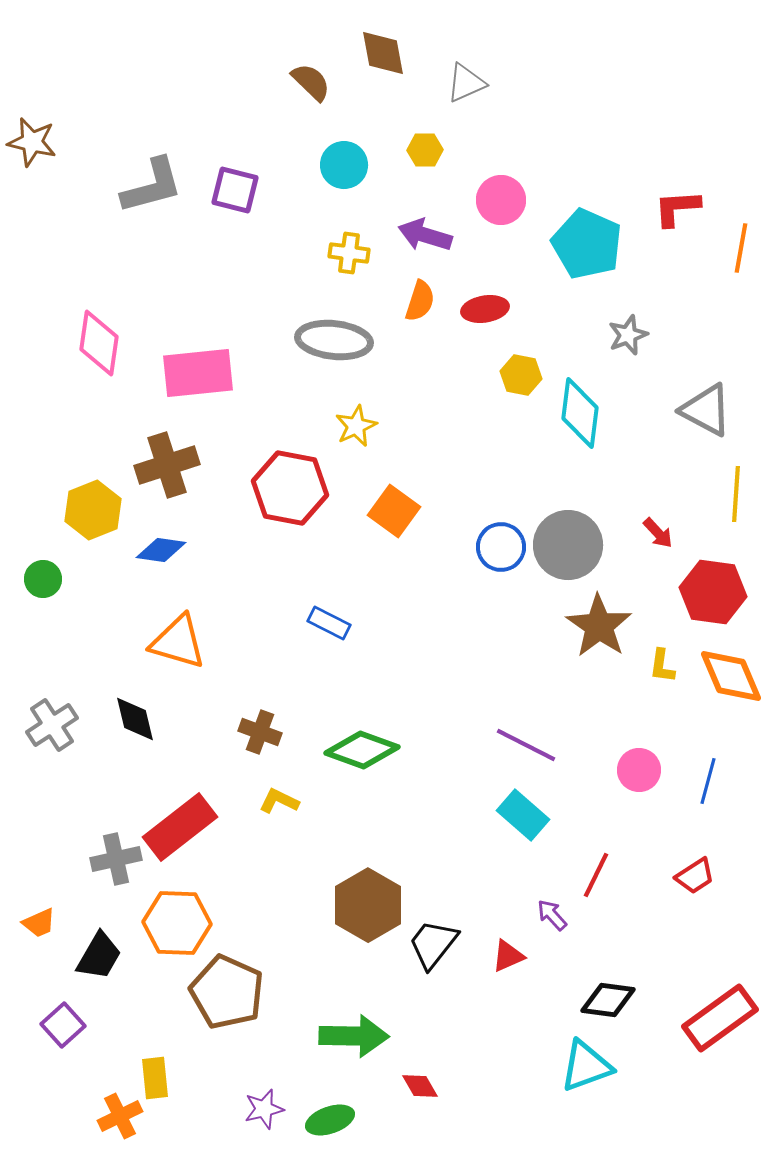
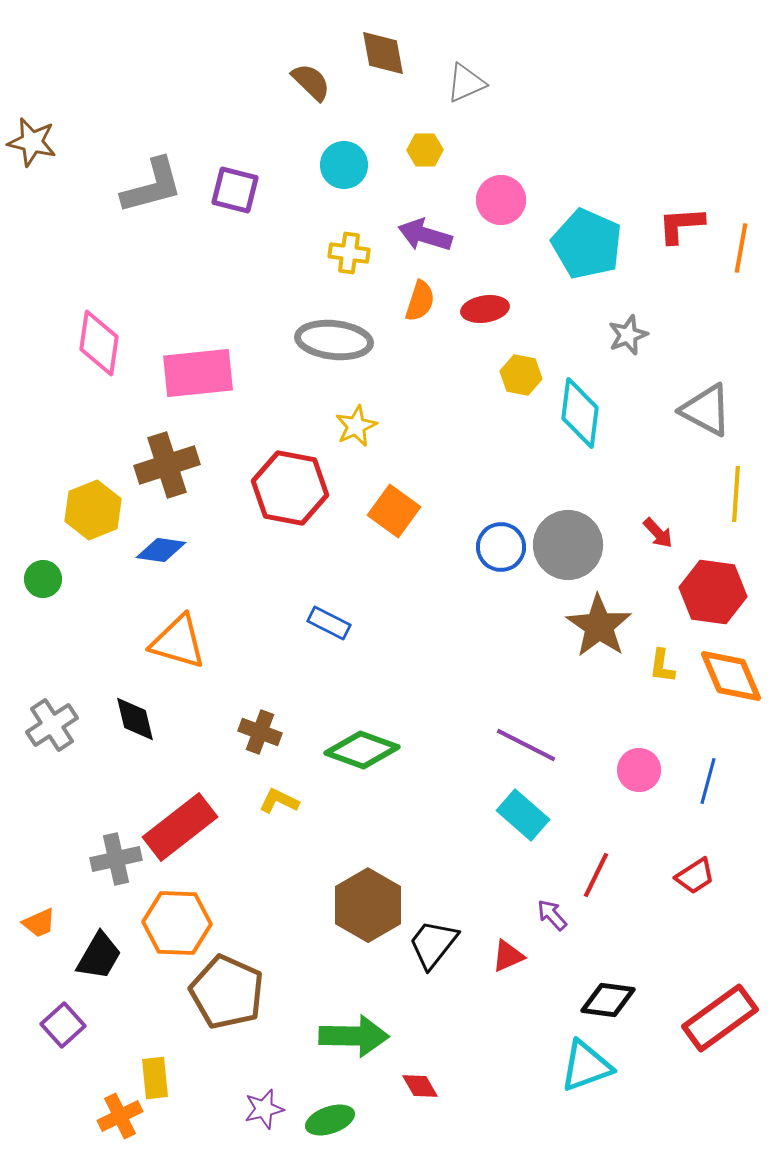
red L-shape at (677, 208): moved 4 px right, 17 px down
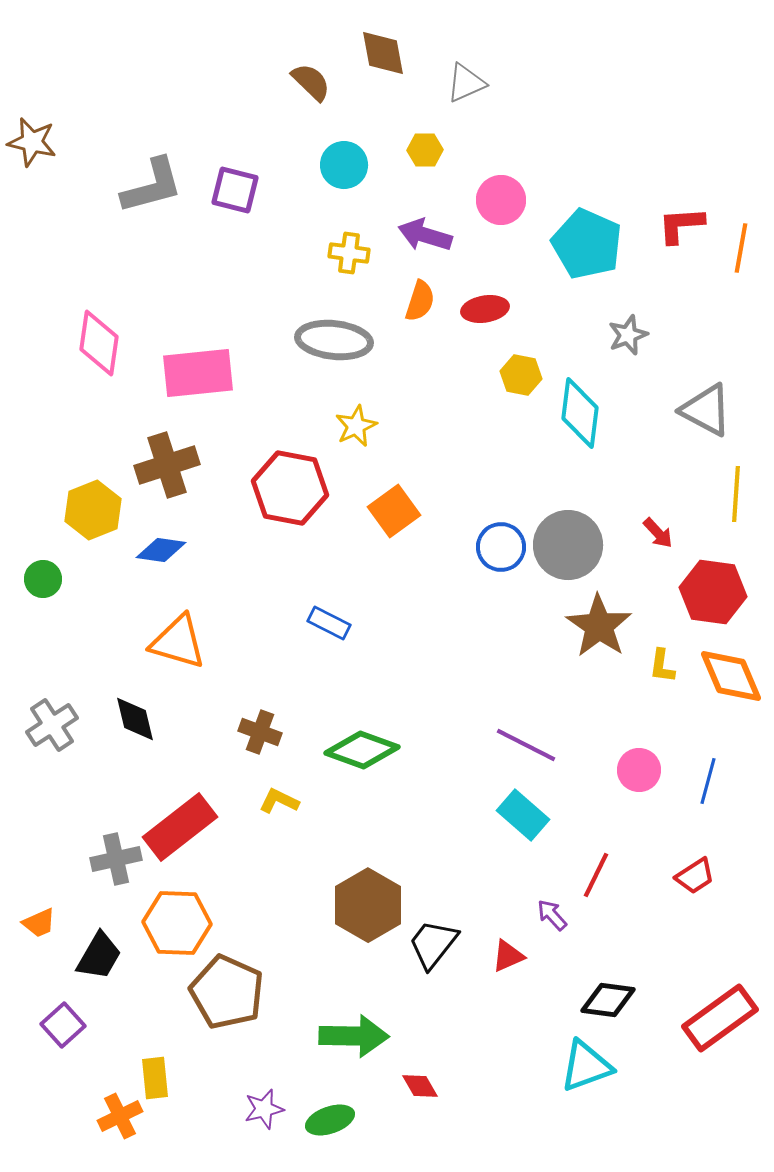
orange square at (394, 511): rotated 18 degrees clockwise
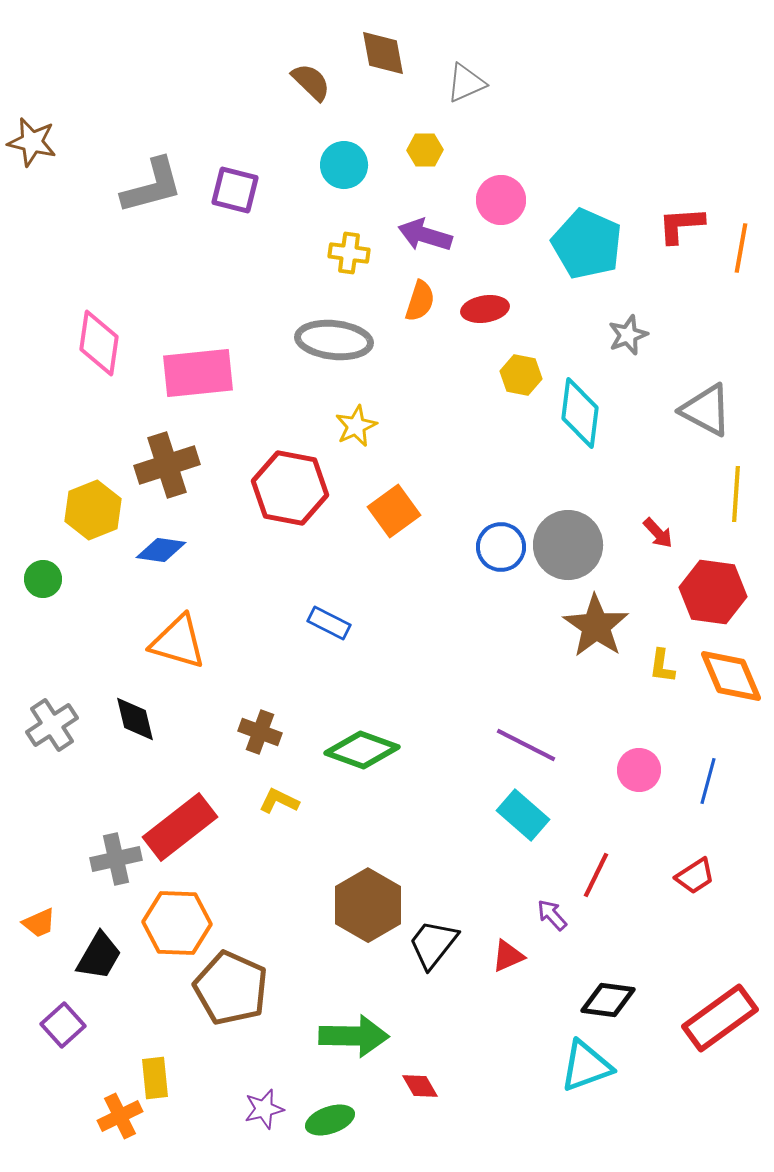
brown star at (599, 626): moved 3 px left
brown pentagon at (227, 992): moved 4 px right, 4 px up
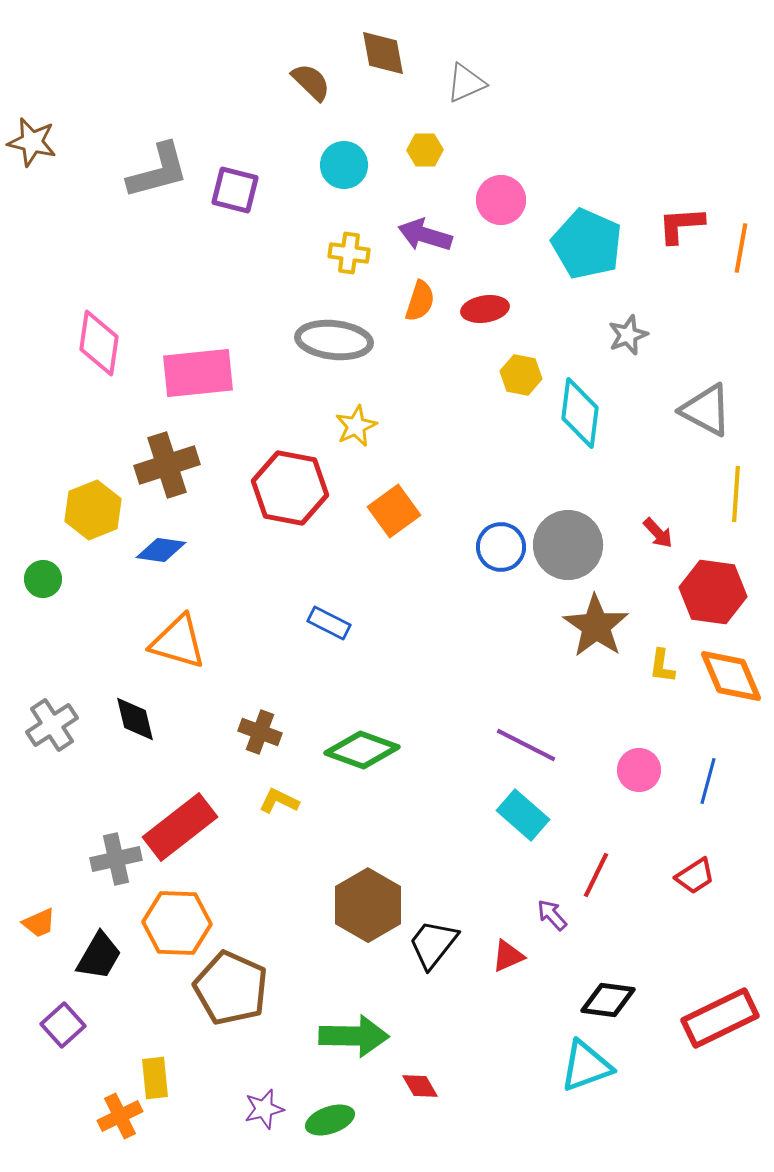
gray L-shape at (152, 186): moved 6 px right, 15 px up
red rectangle at (720, 1018): rotated 10 degrees clockwise
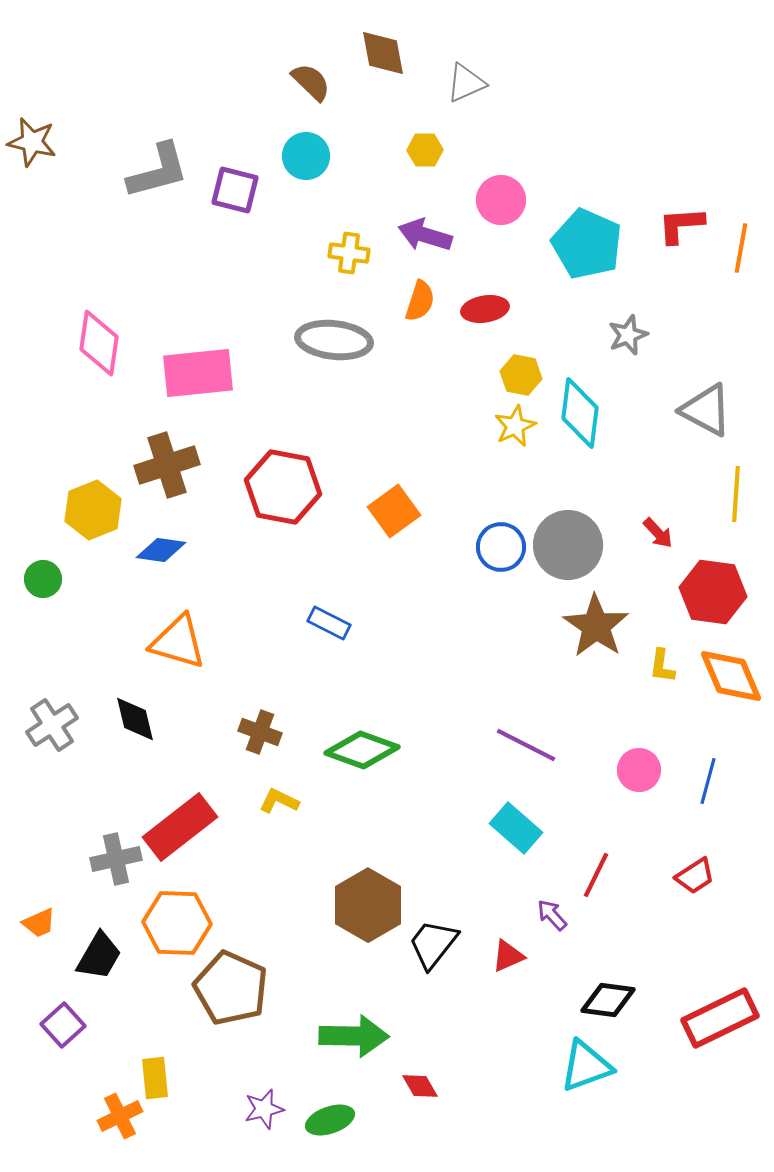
cyan circle at (344, 165): moved 38 px left, 9 px up
yellow star at (356, 426): moved 159 px right
red hexagon at (290, 488): moved 7 px left, 1 px up
cyan rectangle at (523, 815): moved 7 px left, 13 px down
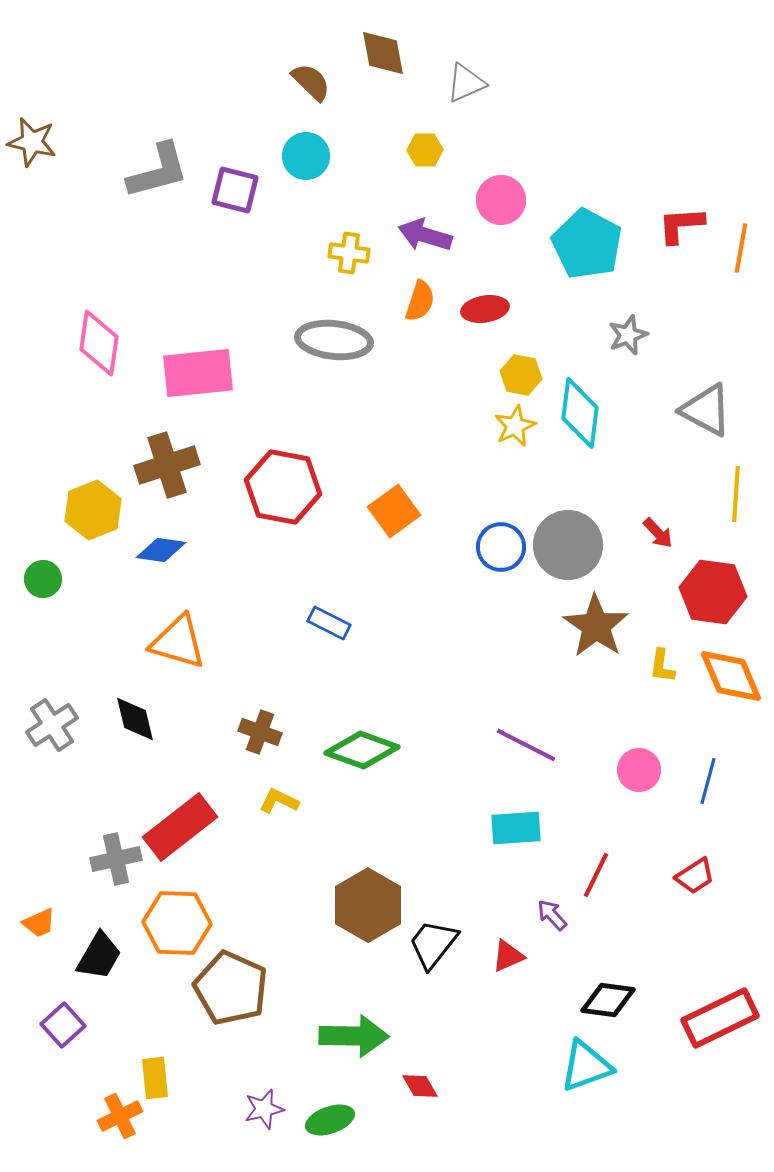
cyan pentagon at (587, 244): rotated 4 degrees clockwise
cyan rectangle at (516, 828): rotated 45 degrees counterclockwise
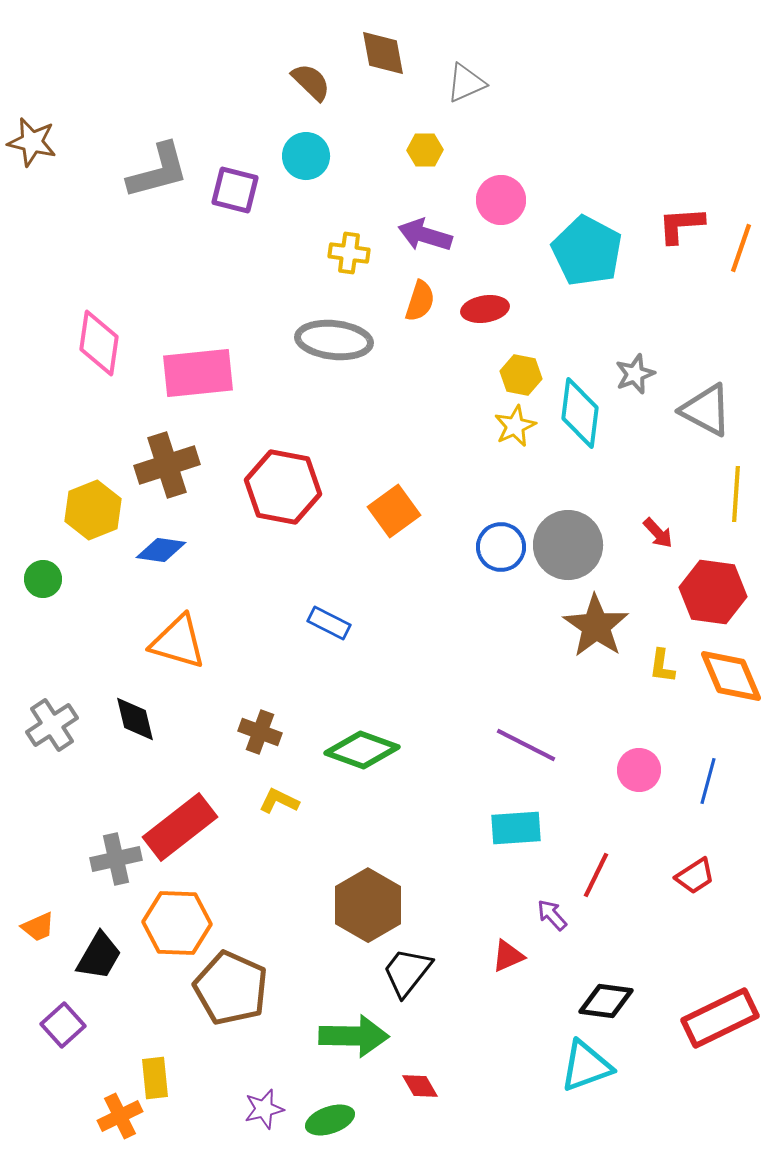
cyan pentagon at (587, 244): moved 7 px down
orange line at (741, 248): rotated 9 degrees clockwise
gray star at (628, 335): moved 7 px right, 39 px down
orange trapezoid at (39, 923): moved 1 px left, 4 px down
black trapezoid at (433, 944): moved 26 px left, 28 px down
black diamond at (608, 1000): moved 2 px left, 1 px down
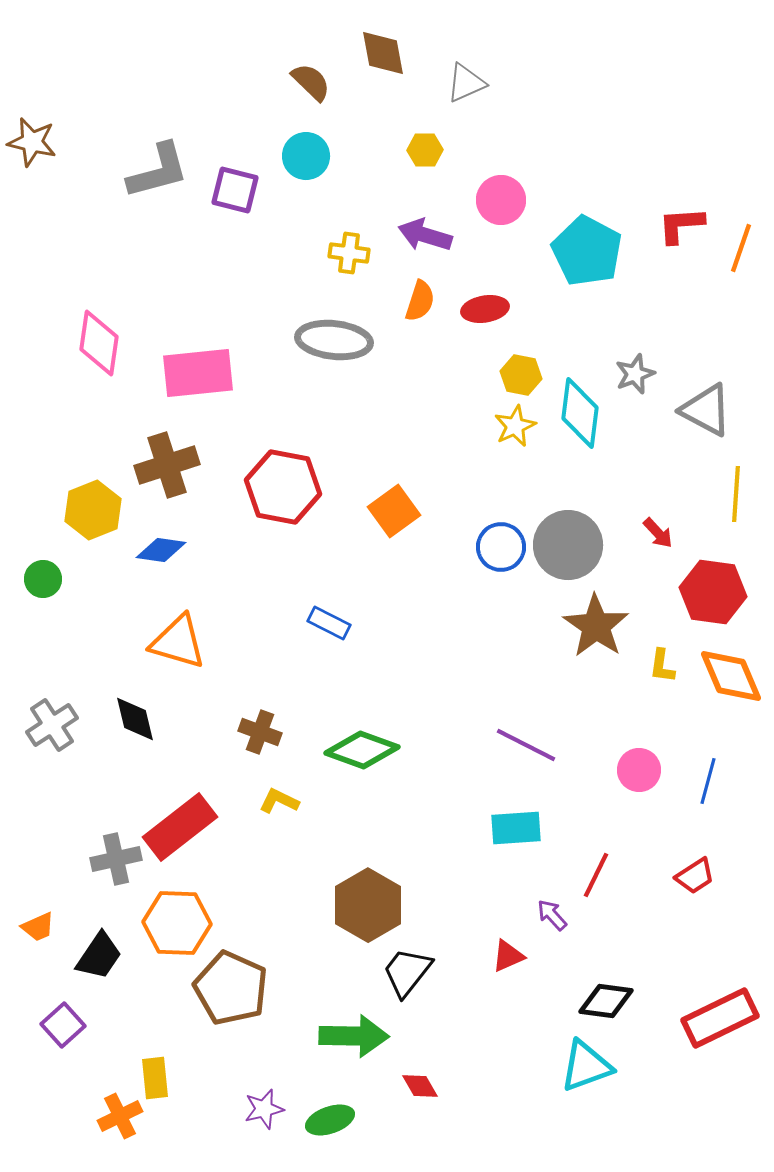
black trapezoid at (99, 956): rotated 4 degrees clockwise
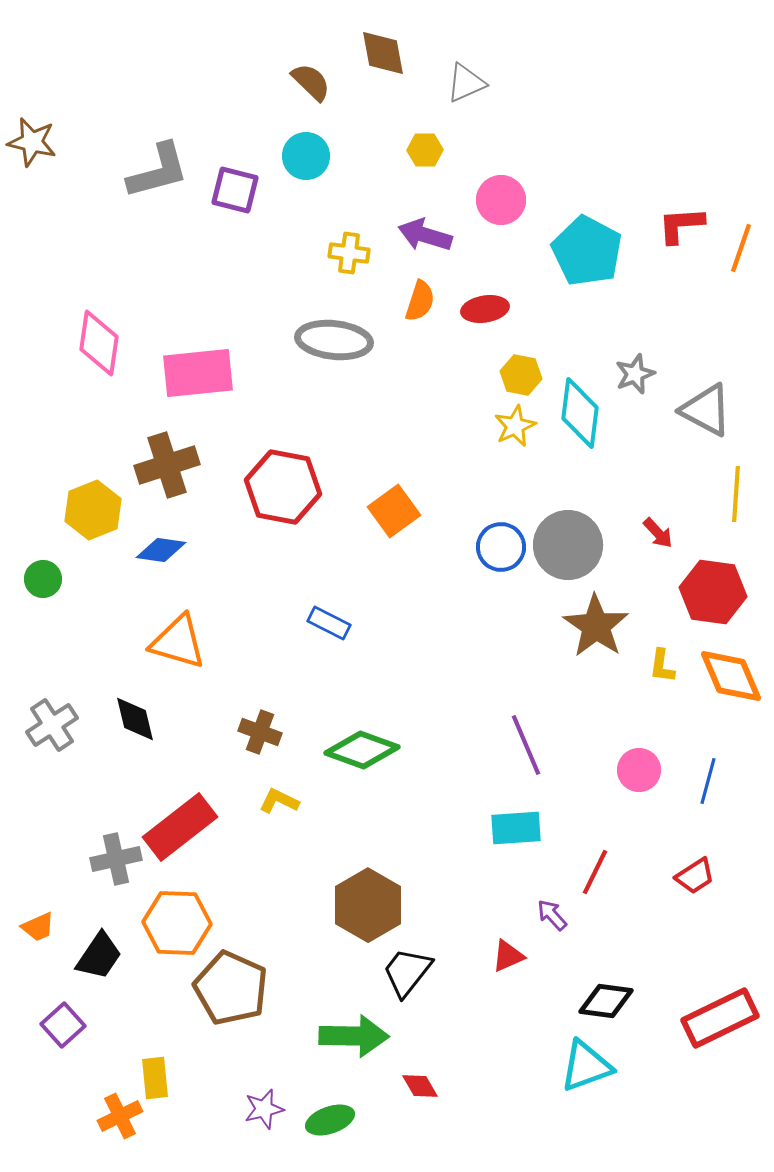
purple line at (526, 745): rotated 40 degrees clockwise
red line at (596, 875): moved 1 px left, 3 px up
